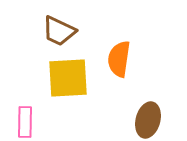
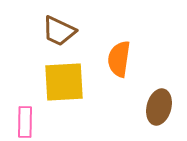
yellow square: moved 4 px left, 4 px down
brown ellipse: moved 11 px right, 13 px up
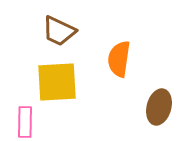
yellow square: moved 7 px left
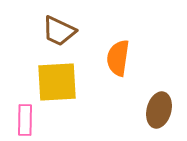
orange semicircle: moved 1 px left, 1 px up
brown ellipse: moved 3 px down
pink rectangle: moved 2 px up
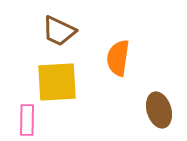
brown ellipse: rotated 32 degrees counterclockwise
pink rectangle: moved 2 px right
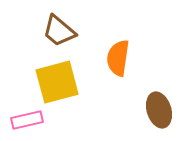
brown trapezoid: rotated 15 degrees clockwise
yellow square: rotated 12 degrees counterclockwise
pink rectangle: rotated 76 degrees clockwise
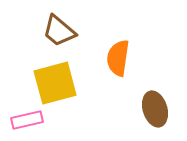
yellow square: moved 2 px left, 1 px down
brown ellipse: moved 4 px left, 1 px up
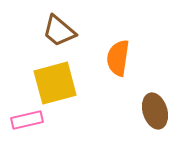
brown ellipse: moved 2 px down
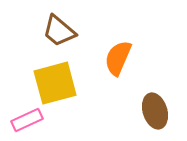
orange semicircle: rotated 15 degrees clockwise
pink rectangle: rotated 12 degrees counterclockwise
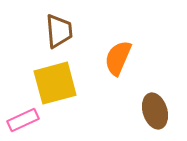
brown trapezoid: rotated 135 degrees counterclockwise
pink rectangle: moved 4 px left
